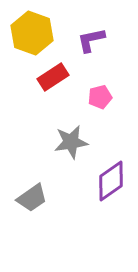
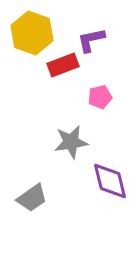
red rectangle: moved 10 px right, 12 px up; rotated 12 degrees clockwise
purple diamond: moved 1 px left; rotated 69 degrees counterclockwise
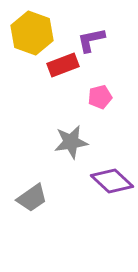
purple diamond: moved 2 px right; rotated 33 degrees counterclockwise
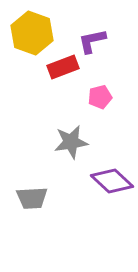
purple L-shape: moved 1 px right, 1 px down
red rectangle: moved 2 px down
gray trapezoid: rotated 32 degrees clockwise
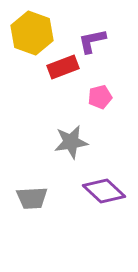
purple diamond: moved 8 px left, 10 px down
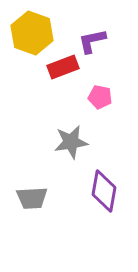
pink pentagon: rotated 25 degrees clockwise
purple diamond: rotated 57 degrees clockwise
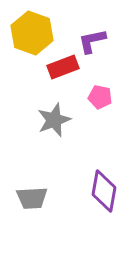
gray star: moved 17 px left, 22 px up; rotated 12 degrees counterclockwise
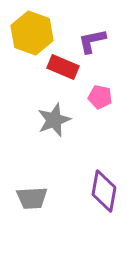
red rectangle: rotated 44 degrees clockwise
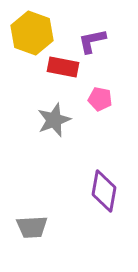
red rectangle: rotated 12 degrees counterclockwise
pink pentagon: moved 2 px down
gray trapezoid: moved 29 px down
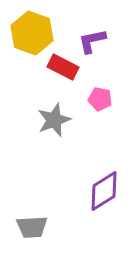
red rectangle: rotated 16 degrees clockwise
purple diamond: rotated 48 degrees clockwise
